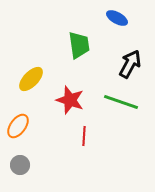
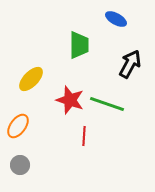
blue ellipse: moved 1 px left, 1 px down
green trapezoid: rotated 8 degrees clockwise
green line: moved 14 px left, 2 px down
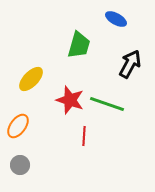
green trapezoid: rotated 16 degrees clockwise
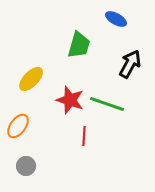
gray circle: moved 6 px right, 1 px down
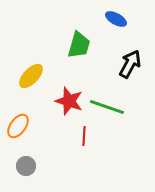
yellow ellipse: moved 3 px up
red star: moved 1 px left, 1 px down
green line: moved 3 px down
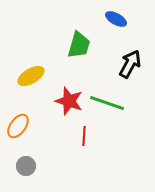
yellow ellipse: rotated 16 degrees clockwise
green line: moved 4 px up
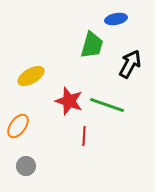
blue ellipse: rotated 40 degrees counterclockwise
green trapezoid: moved 13 px right
green line: moved 2 px down
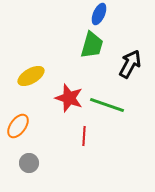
blue ellipse: moved 17 px left, 5 px up; rotated 55 degrees counterclockwise
red star: moved 3 px up
gray circle: moved 3 px right, 3 px up
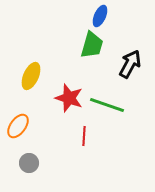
blue ellipse: moved 1 px right, 2 px down
yellow ellipse: rotated 36 degrees counterclockwise
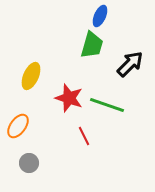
black arrow: rotated 16 degrees clockwise
red line: rotated 30 degrees counterclockwise
